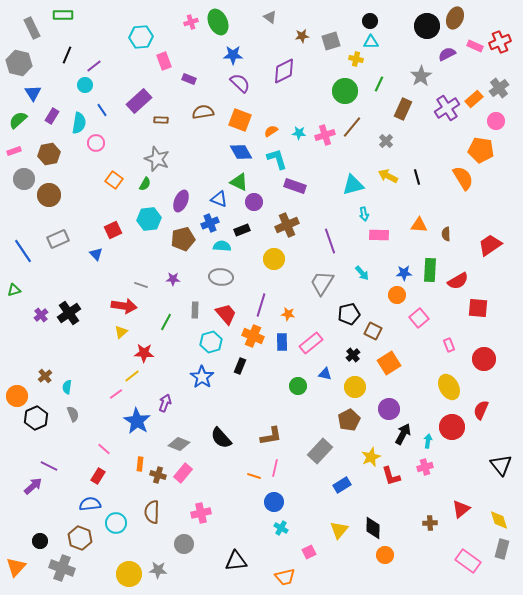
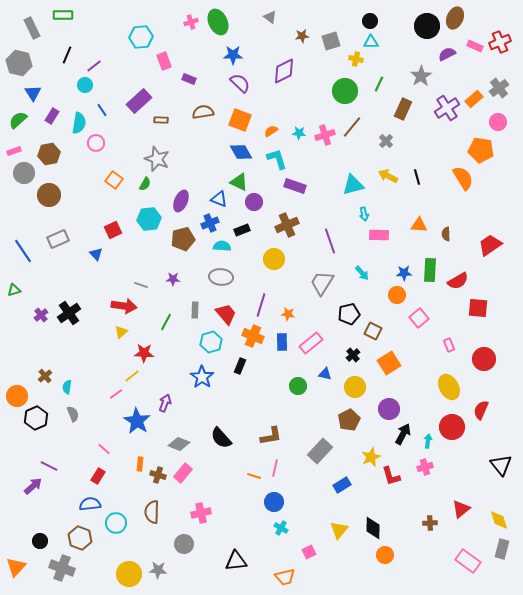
pink circle at (496, 121): moved 2 px right, 1 px down
gray circle at (24, 179): moved 6 px up
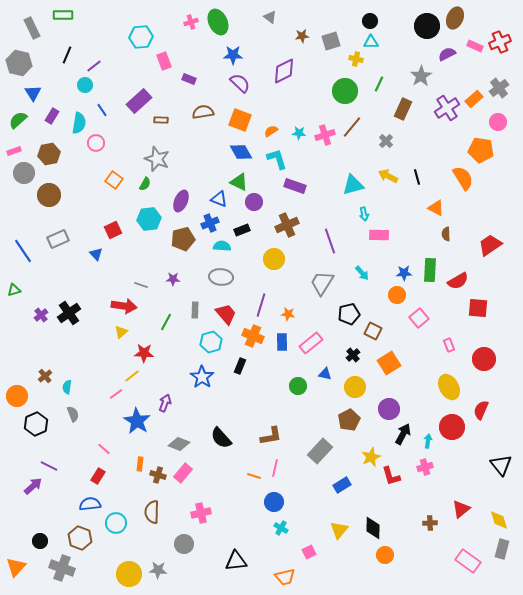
orange triangle at (419, 225): moved 17 px right, 17 px up; rotated 24 degrees clockwise
black hexagon at (36, 418): moved 6 px down
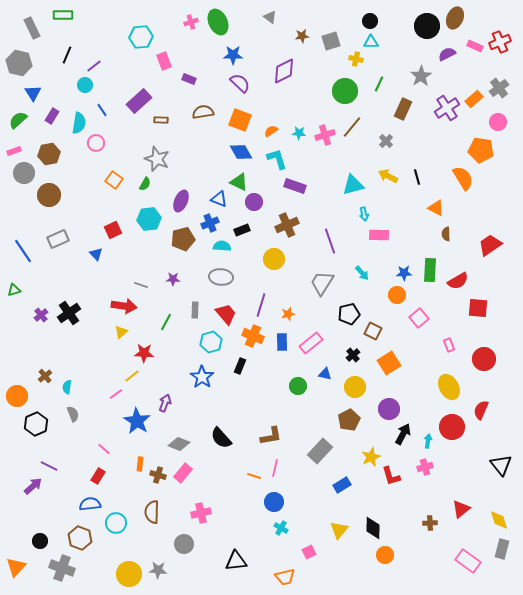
orange star at (288, 314): rotated 24 degrees counterclockwise
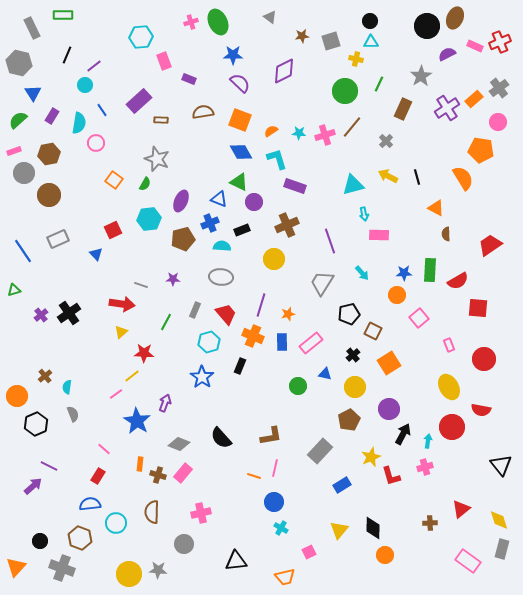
red arrow at (124, 306): moved 2 px left, 2 px up
gray rectangle at (195, 310): rotated 21 degrees clockwise
cyan hexagon at (211, 342): moved 2 px left
red semicircle at (481, 410): rotated 102 degrees counterclockwise
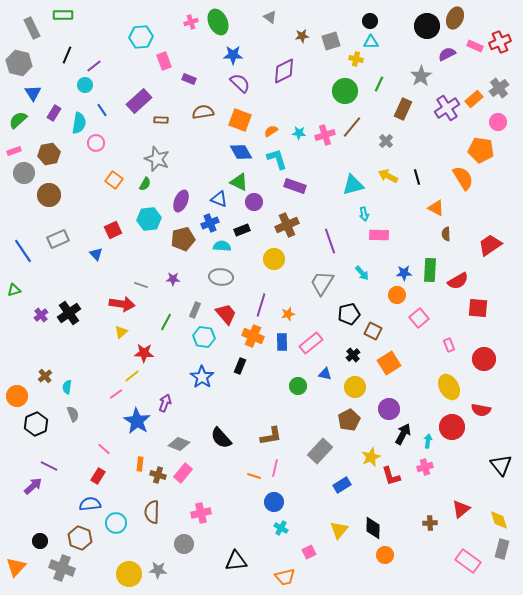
purple rectangle at (52, 116): moved 2 px right, 3 px up
cyan hexagon at (209, 342): moved 5 px left, 5 px up; rotated 25 degrees clockwise
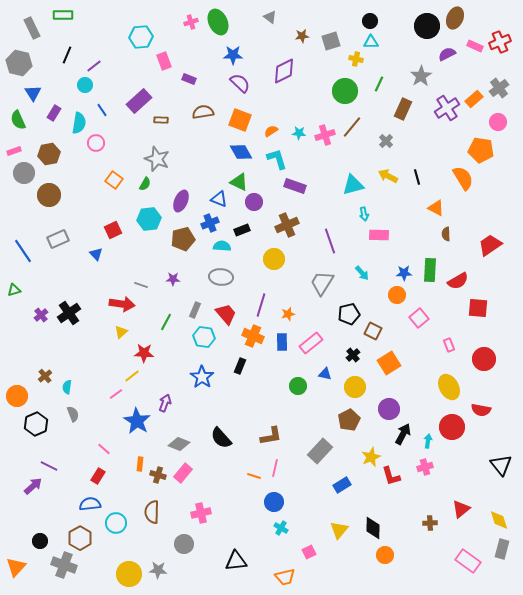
green semicircle at (18, 120): rotated 72 degrees counterclockwise
brown hexagon at (80, 538): rotated 10 degrees clockwise
gray cross at (62, 568): moved 2 px right, 3 px up
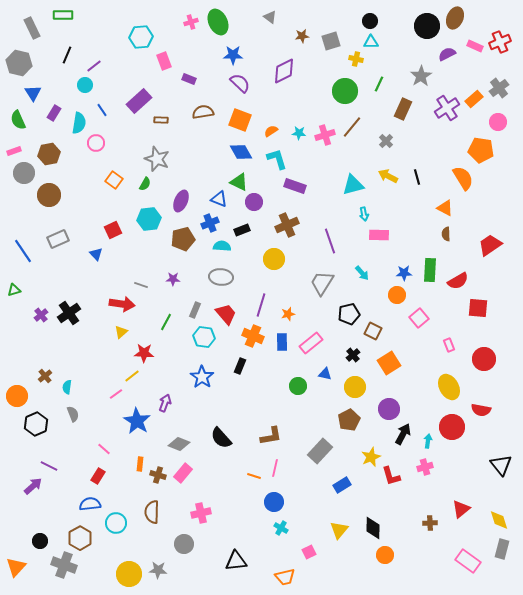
orange triangle at (436, 208): moved 9 px right
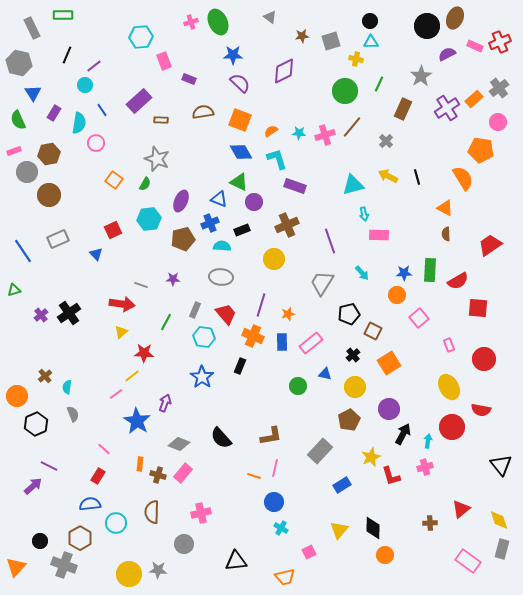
gray circle at (24, 173): moved 3 px right, 1 px up
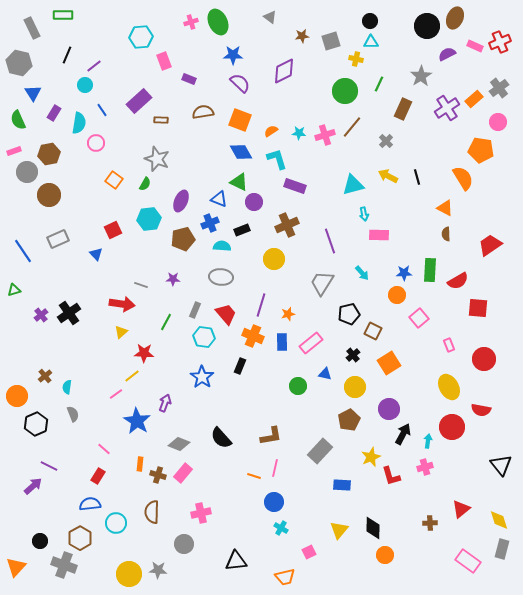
blue rectangle at (342, 485): rotated 36 degrees clockwise
